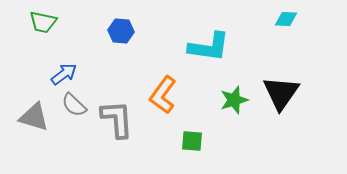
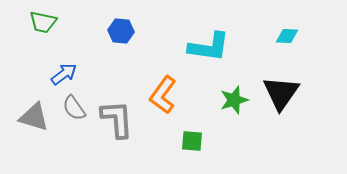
cyan diamond: moved 1 px right, 17 px down
gray semicircle: moved 3 px down; rotated 12 degrees clockwise
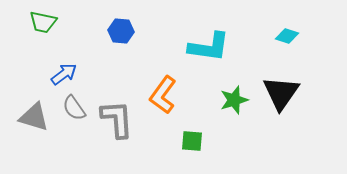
cyan diamond: rotated 15 degrees clockwise
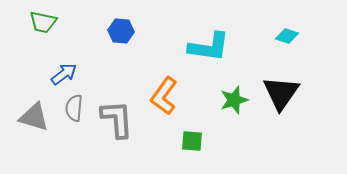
orange L-shape: moved 1 px right, 1 px down
gray semicircle: rotated 40 degrees clockwise
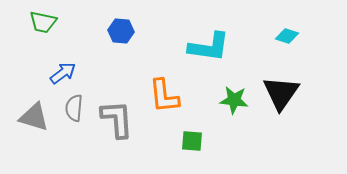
blue arrow: moved 1 px left, 1 px up
orange L-shape: rotated 42 degrees counterclockwise
green star: rotated 24 degrees clockwise
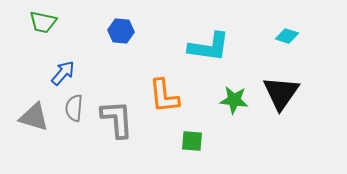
blue arrow: rotated 12 degrees counterclockwise
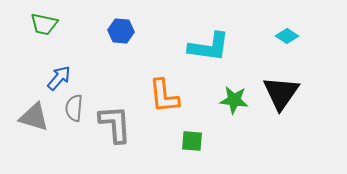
green trapezoid: moved 1 px right, 2 px down
cyan diamond: rotated 15 degrees clockwise
blue arrow: moved 4 px left, 5 px down
gray L-shape: moved 2 px left, 5 px down
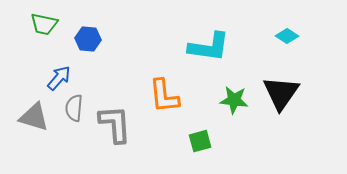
blue hexagon: moved 33 px left, 8 px down
green square: moved 8 px right; rotated 20 degrees counterclockwise
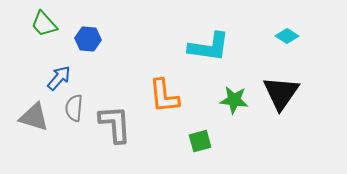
green trapezoid: rotated 36 degrees clockwise
